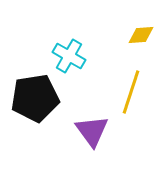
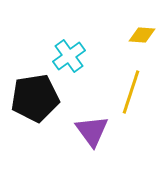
yellow diamond: moved 1 px right; rotated 8 degrees clockwise
cyan cross: rotated 24 degrees clockwise
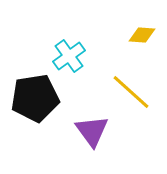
yellow line: rotated 66 degrees counterclockwise
